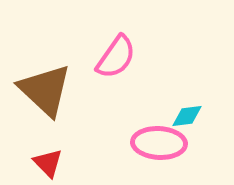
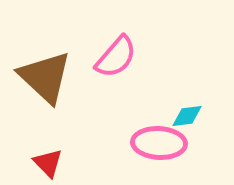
pink semicircle: rotated 6 degrees clockwise
brown triangle: moved 13 px up
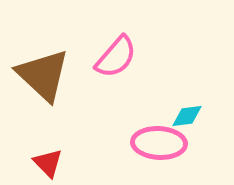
brown triangle: moved 2 px left, 2 px up
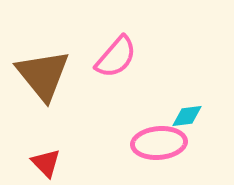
brown triangle: rotated 8 degrees clockwise
pink ellipse: rotated 8 degrees counterclockwise
red triangle: moved 2 px left
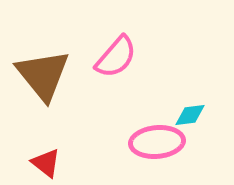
cyan diamond: moved 3 px right, 1 px up
pink ellipse: moved 2 px left, 1 px up
red triangle: rotated 8 degrees counterclockwise
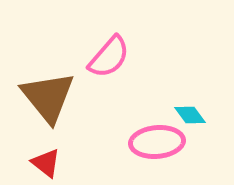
pink semicircle: moved 7 px left
brown triangle: moved 5 px right, 22 px down
cyan diamond: rotated 60 degrees clockwise
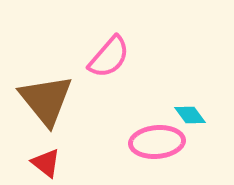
brown triangle: moved 2 px left, 3 px down
